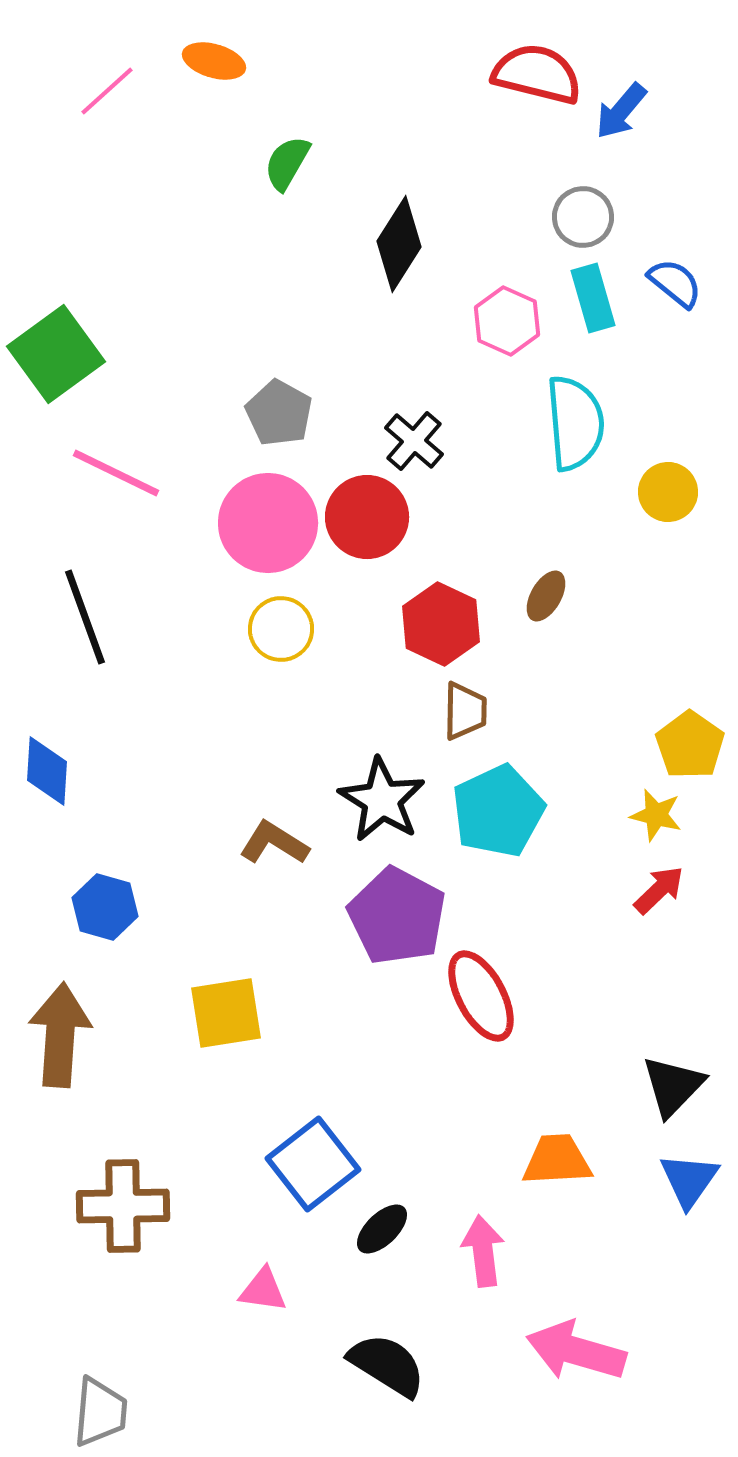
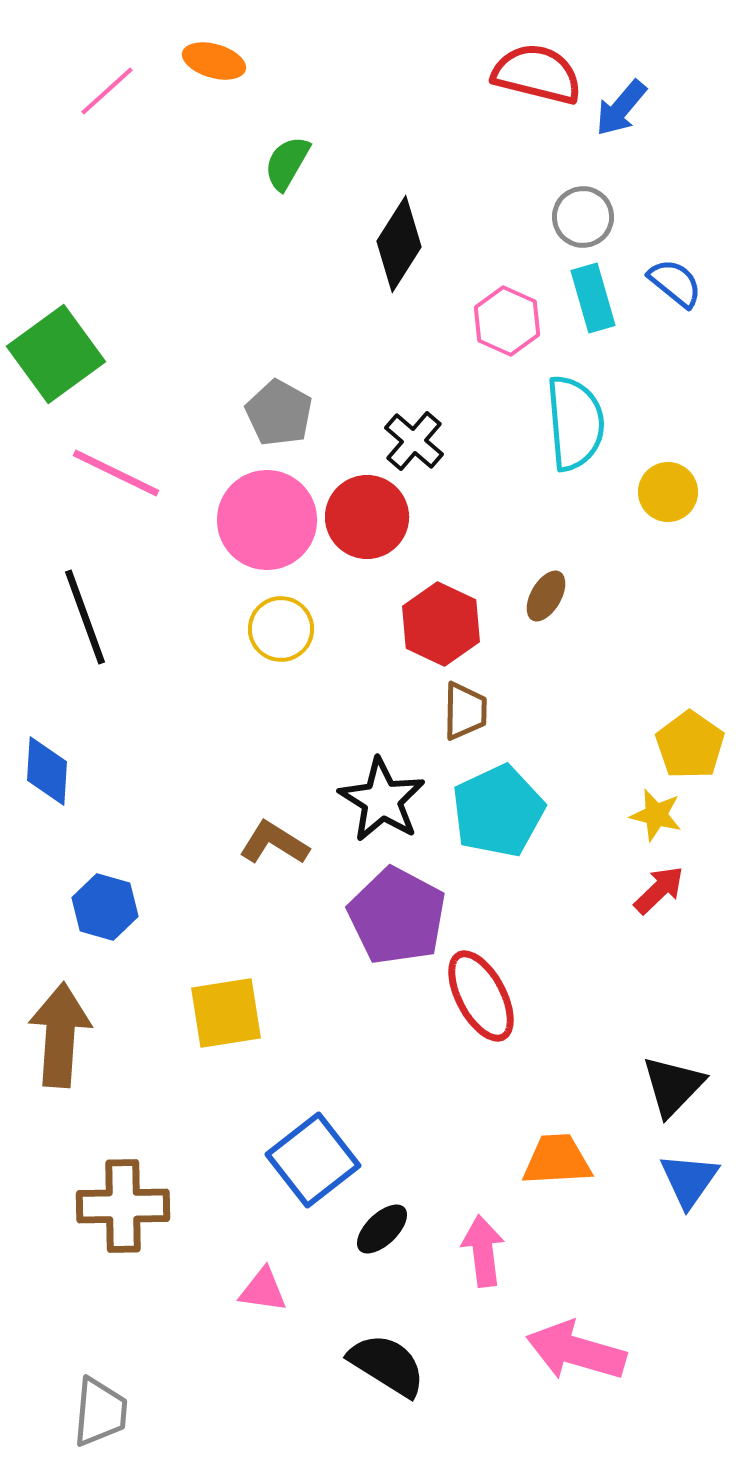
blue arrow at (621, 111): moved 3 px up
pink circle at (268, 523): moved 1 px left, 3 px up
blue square at (313, 1164): moved 4 px up
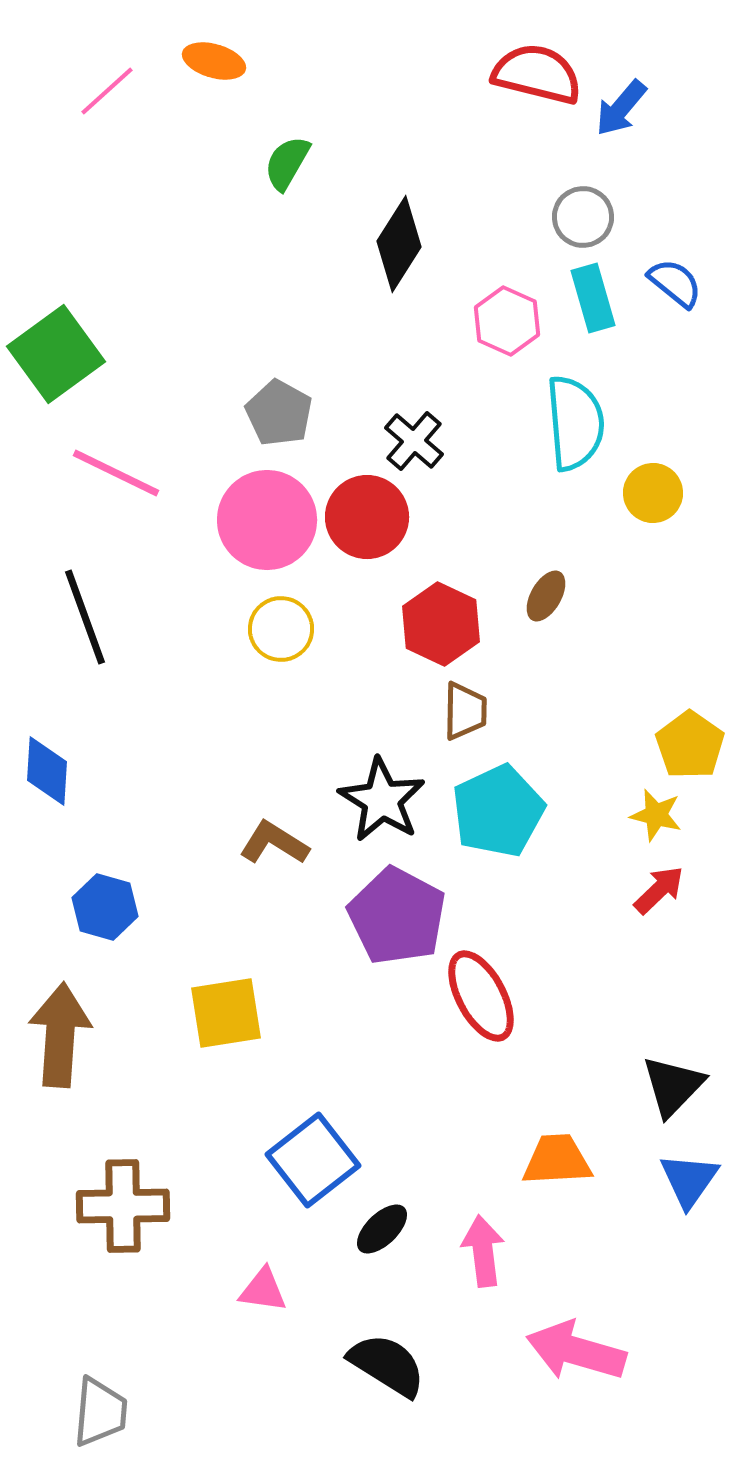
yellow circle at (668, 492): moved 15 px left, 1 px down
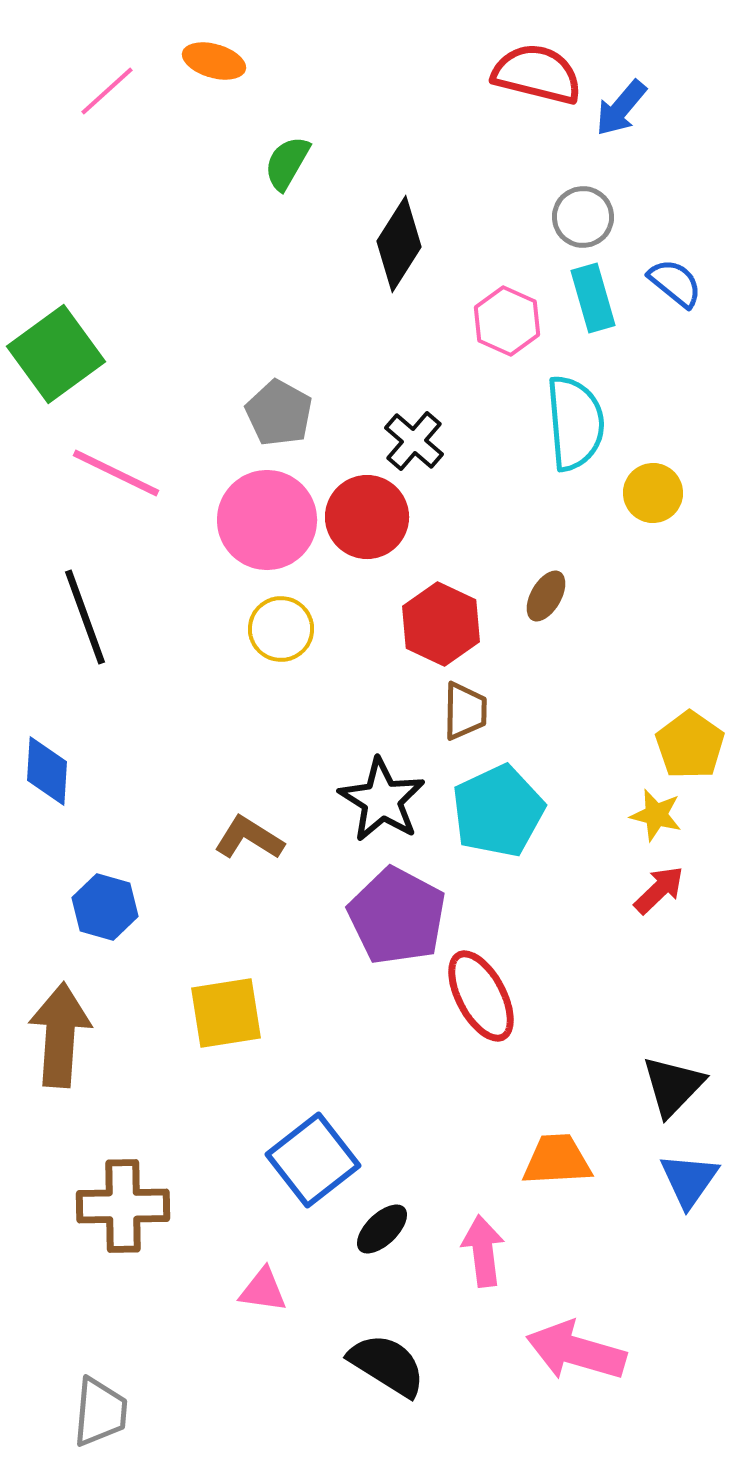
brown L-shape at (274, 843): moved 25 px left, 5 px up
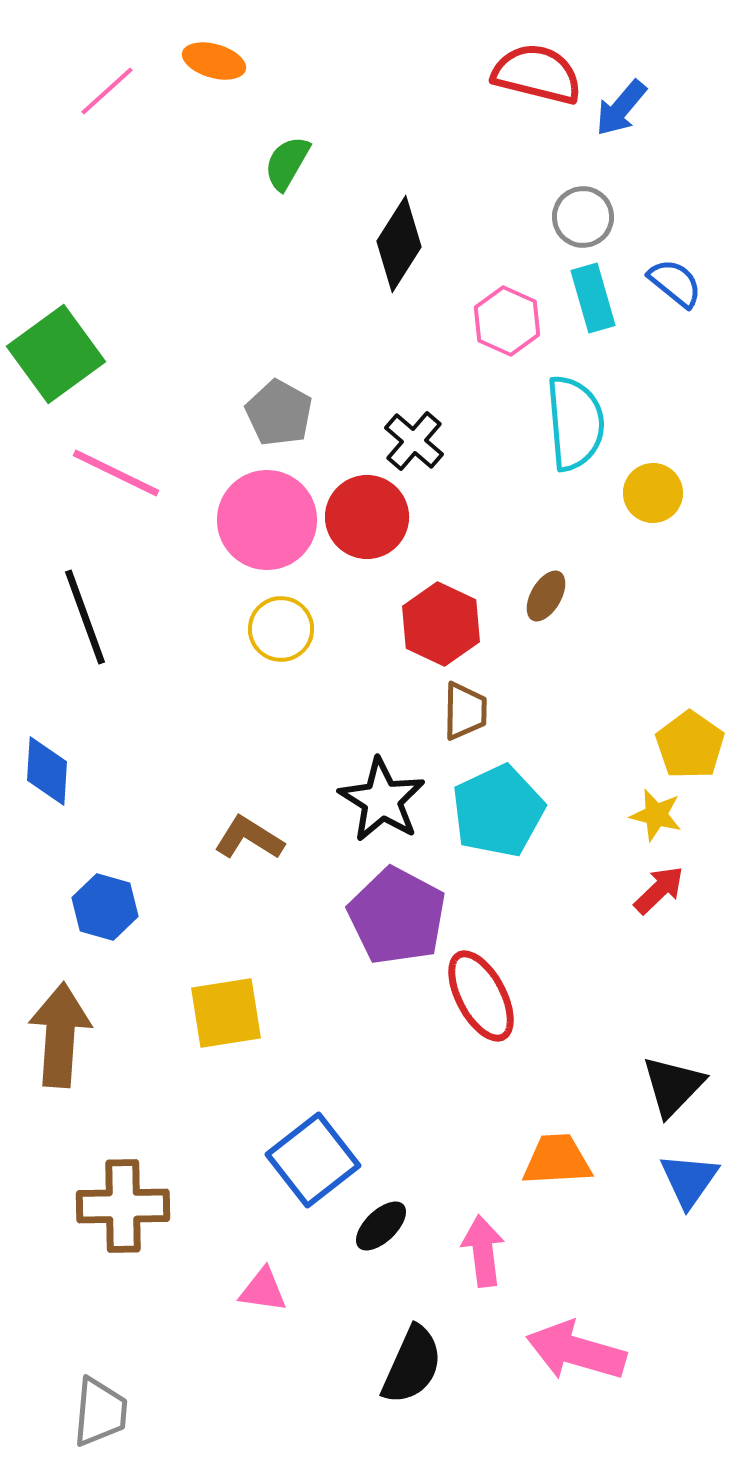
black ellipse at (382, 1229): moved 1 px left, 3 px up
black semicircle at (387, 1365): moved 25 px right; rotated 82 degrees clockwise
